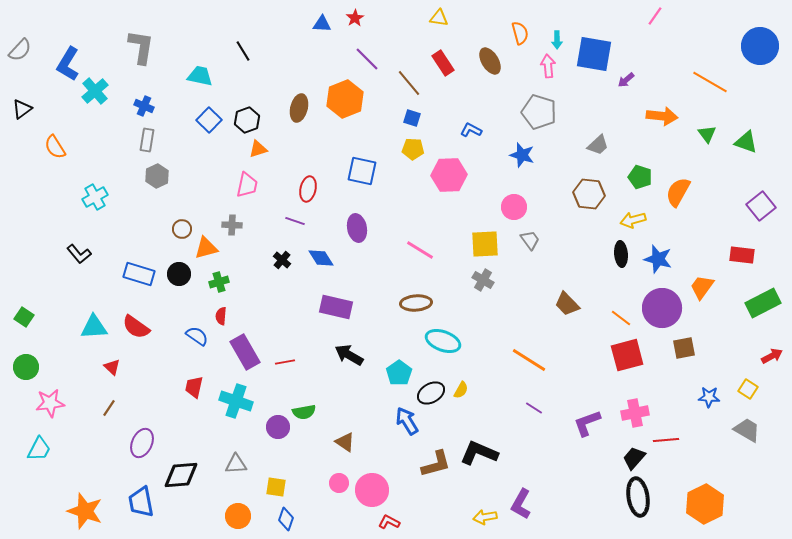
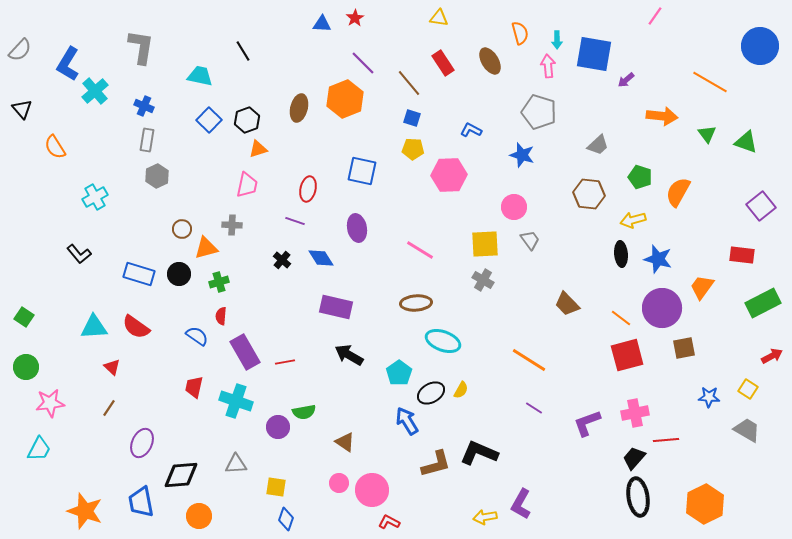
purple line at (367, 59): moved 4 px left, 4 px down
black triangle at (22, 109): rotated 35 degrees counterclockwise
orange circle at (238, 516): moved 39 px left
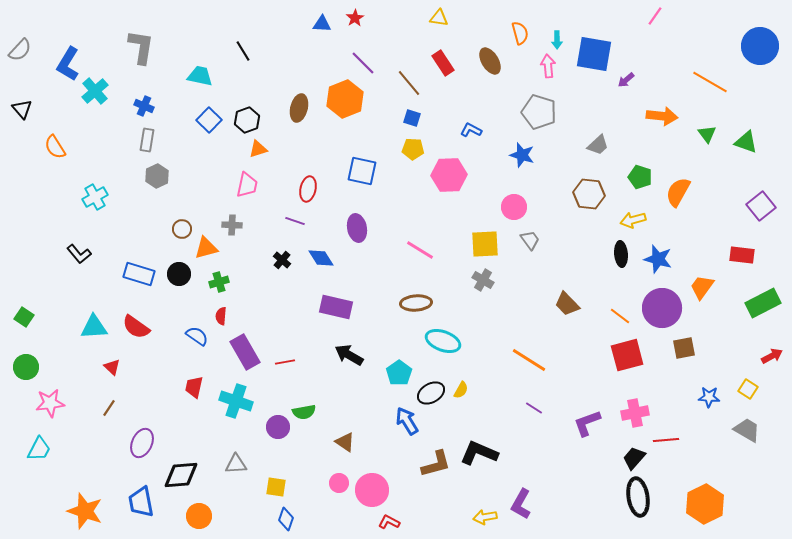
orange line at (621, 318): moved 1 px left, 2 px up
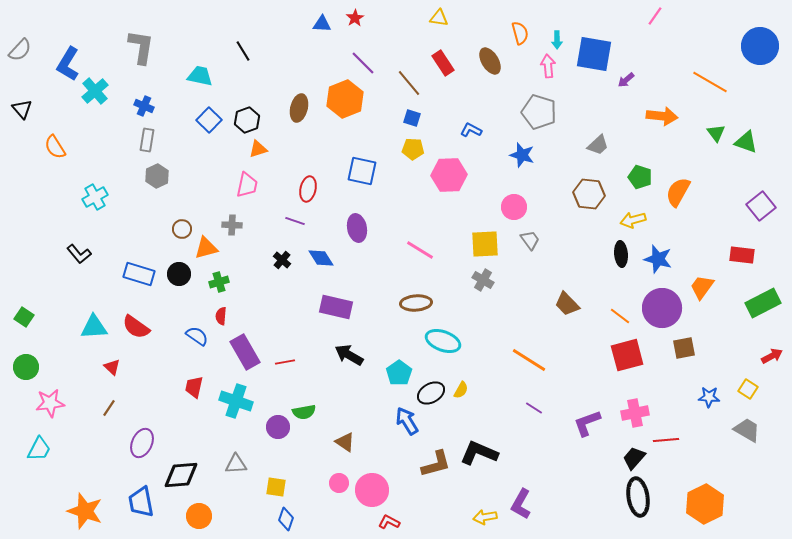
green triangle at (707, 134): moved 9 px right, 1 px up
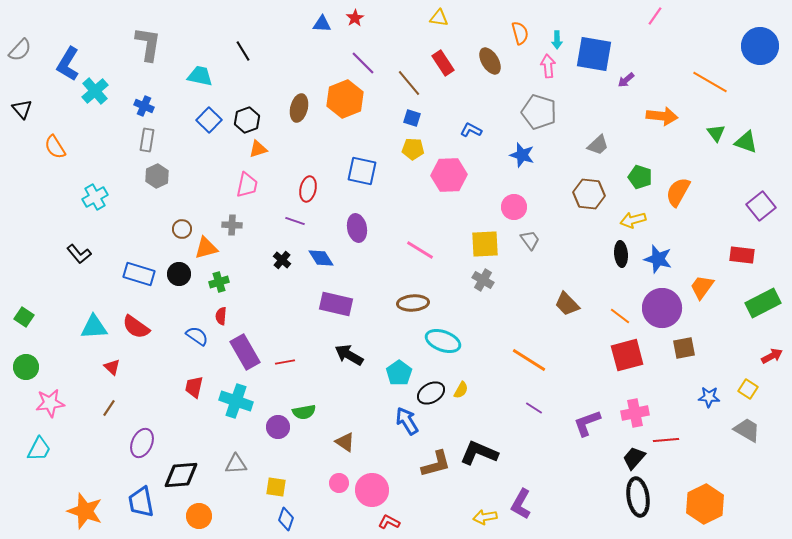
gray L-shape at (141, 47): moved 7 px right, 3 px up
brown ellipse at (416, 303): moved 3 px left
purple rectangle at (336, 307): moved 3 px up
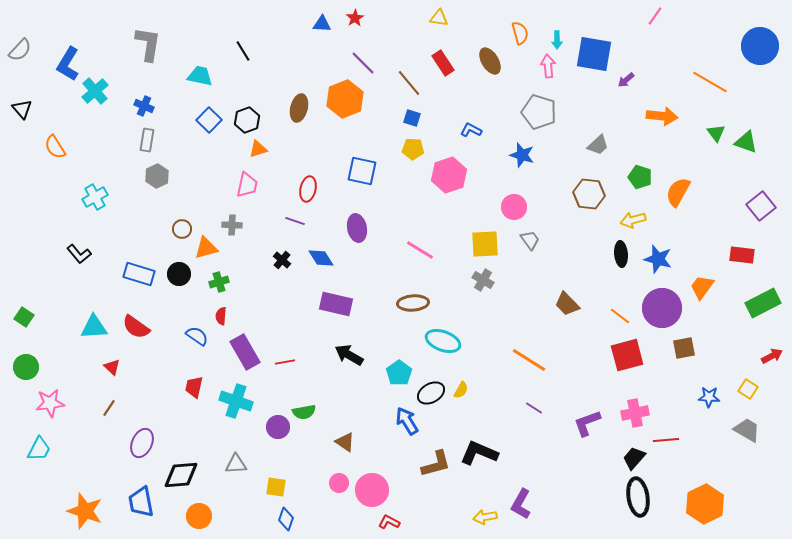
pink hexagon at (449, 175): rotated 16 degrees counterclockwise
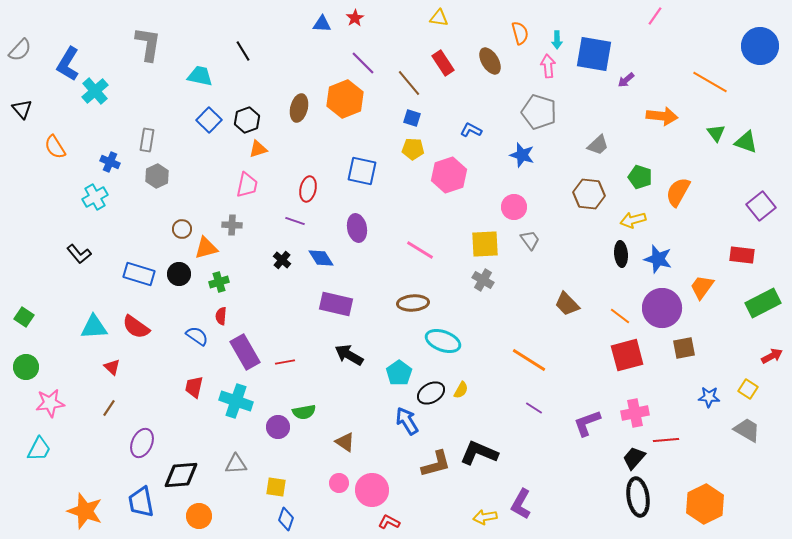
blue cross at (144, 106): moved 34 px left, 56 px down
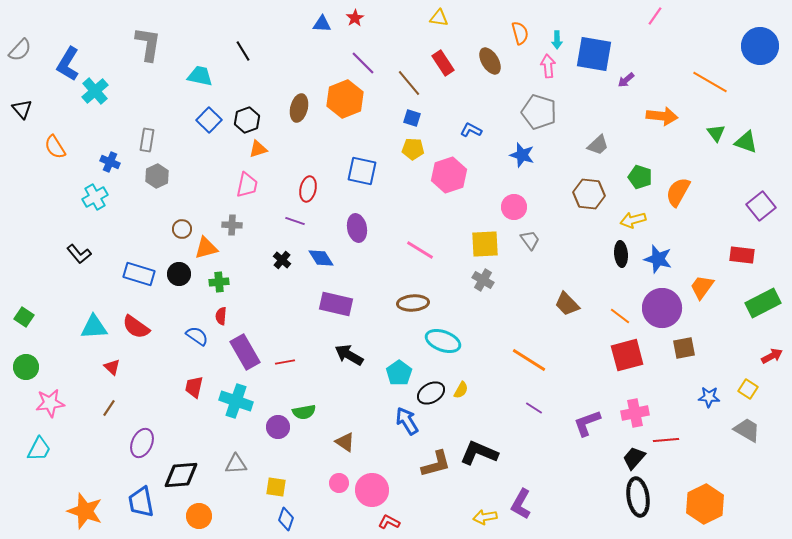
green cross at (219, 282): rotated 12 degrees clockwise
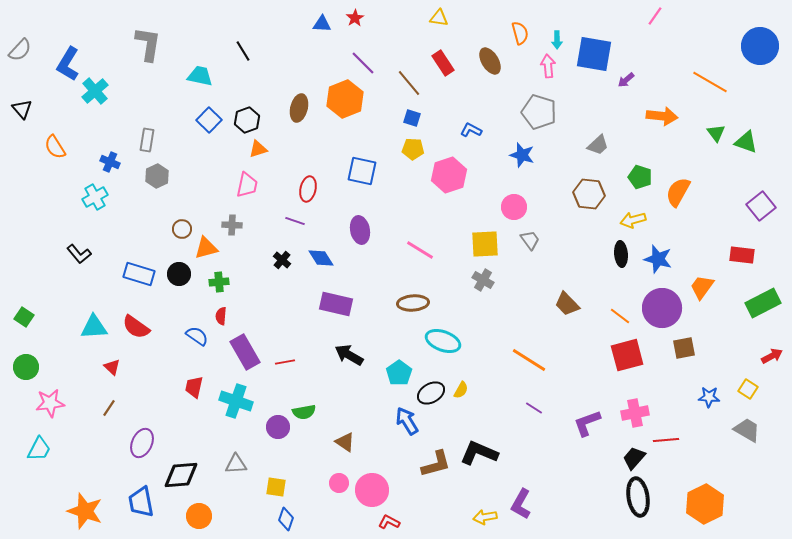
purple ellipse at (357, 228): moved 3 px right, 2 px down
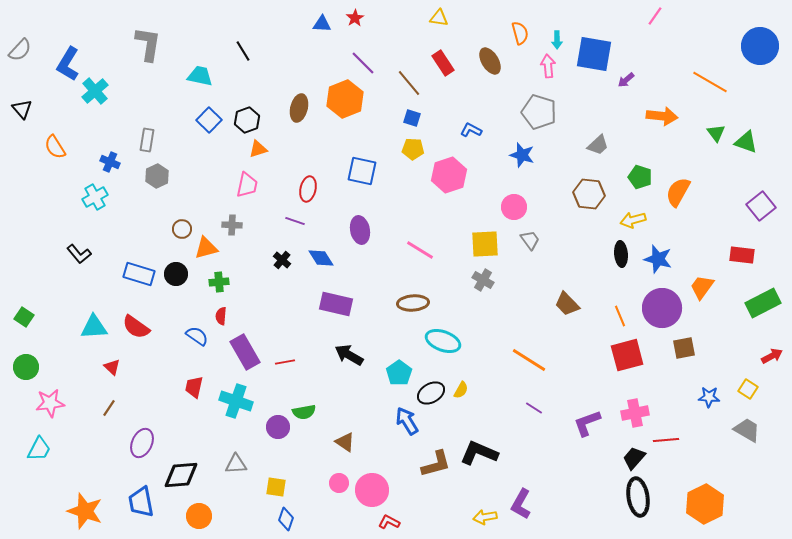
black circle at (179, 274): moved 3 px left
orange line at (620, 316): rotated 30 degrees clockwise
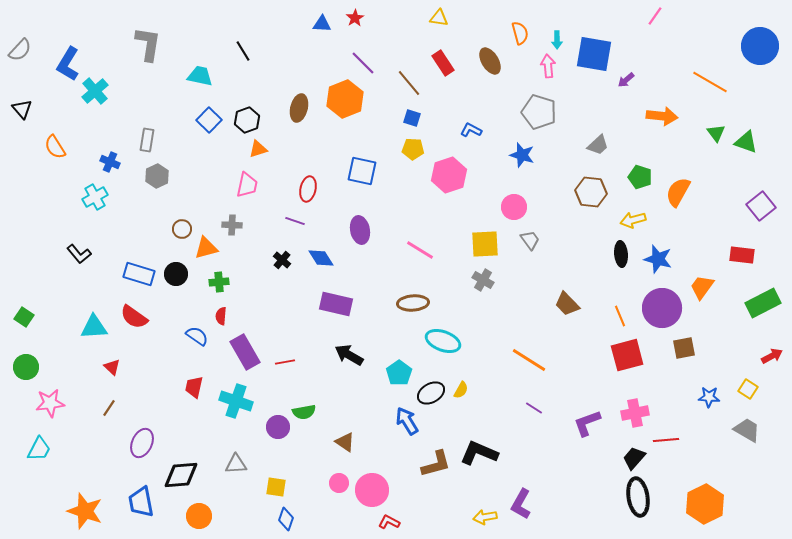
brown hexagon at (589, 194): moved 2 px right, 2 px up
red semicircle at (136, 327): moved 2 px left, 10 px up
